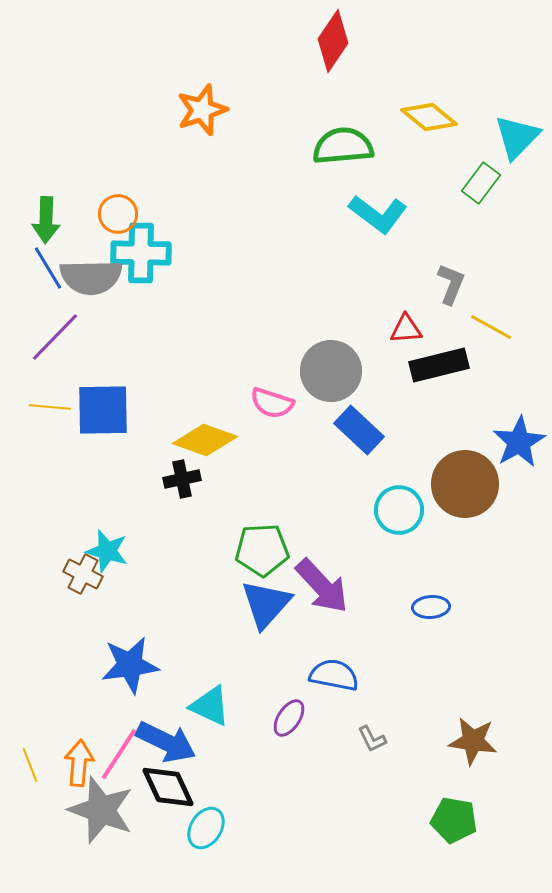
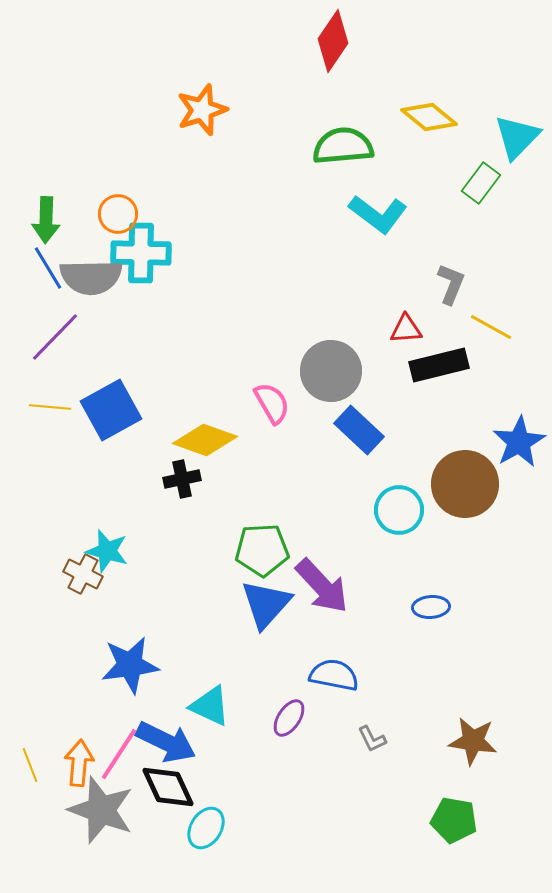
pink semicircle at (272, 403): rotated 138 degrees counterclockwise
blue square at (103, 410): moved 8 px right; rotated 28 degrees counterclockwise
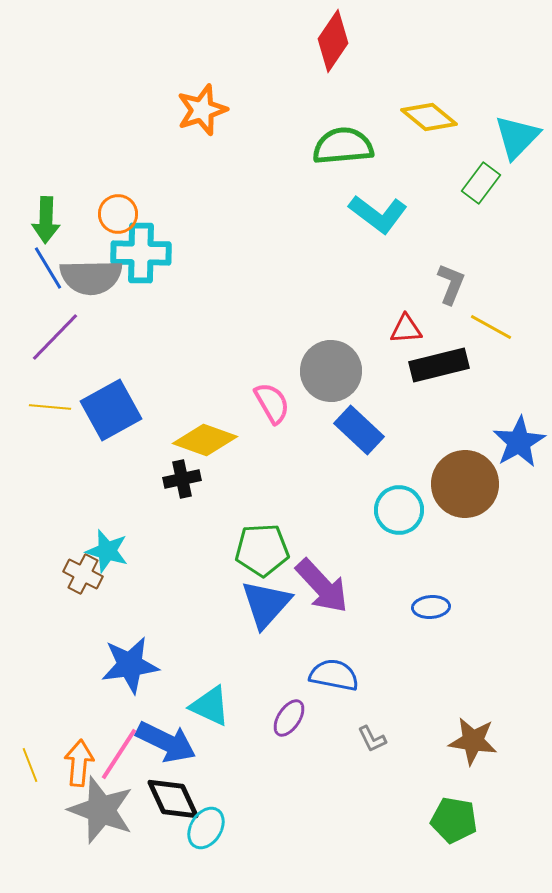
black diamond at (168, 787): moved 5 px right, 12 px down
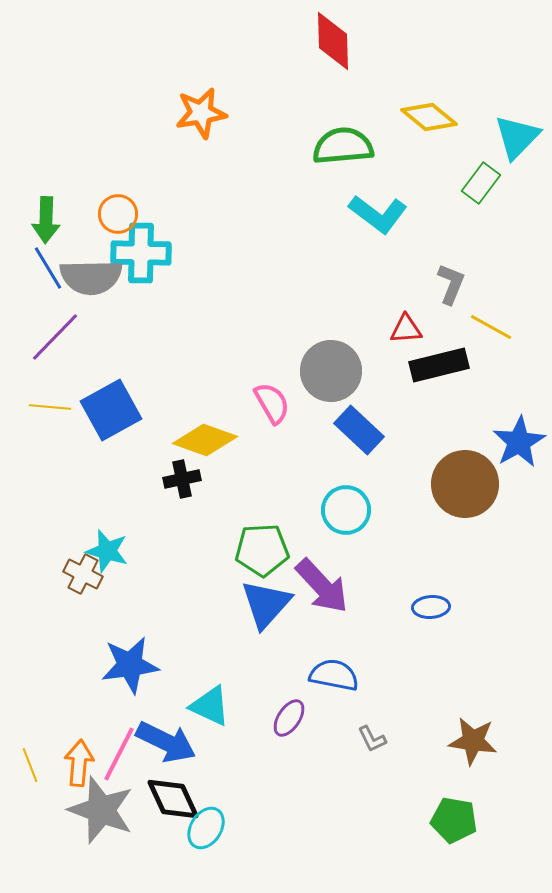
red diamond at (333, 41): rotated 36 degrees counterclockwise
orange star at (202, 110): moved 1 px left, 3 px down; rotated 9 degrees clockwise
cyan circle at (399, 510): moved 53 px left
pink line at (119, 754): rotated 6 degrees counterclockwise
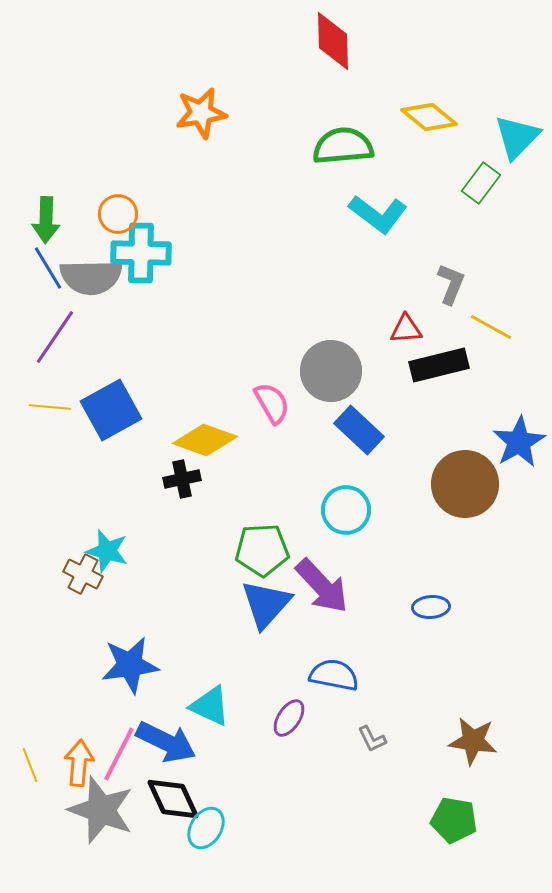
purple line at (55, 337): rotated 10 degrees counterclockwise
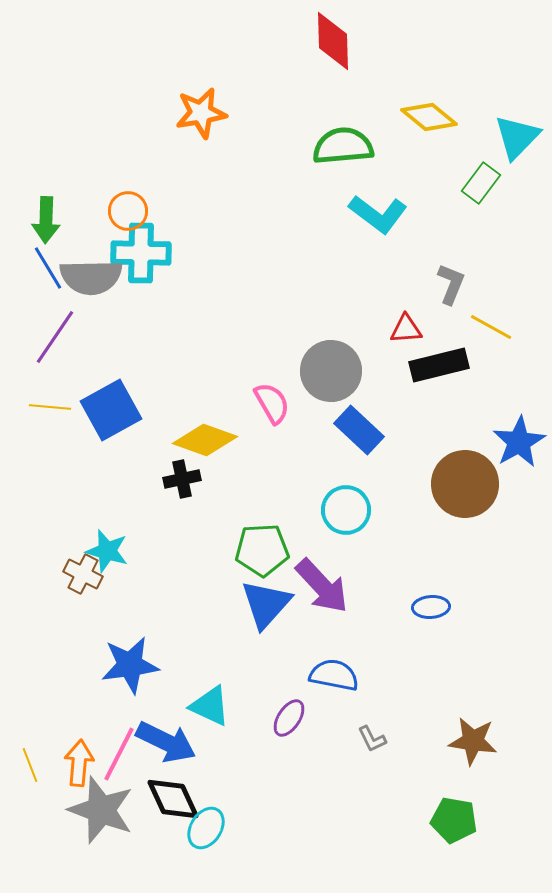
orange circle at (118, 214): moved 10 px right, 3 px up
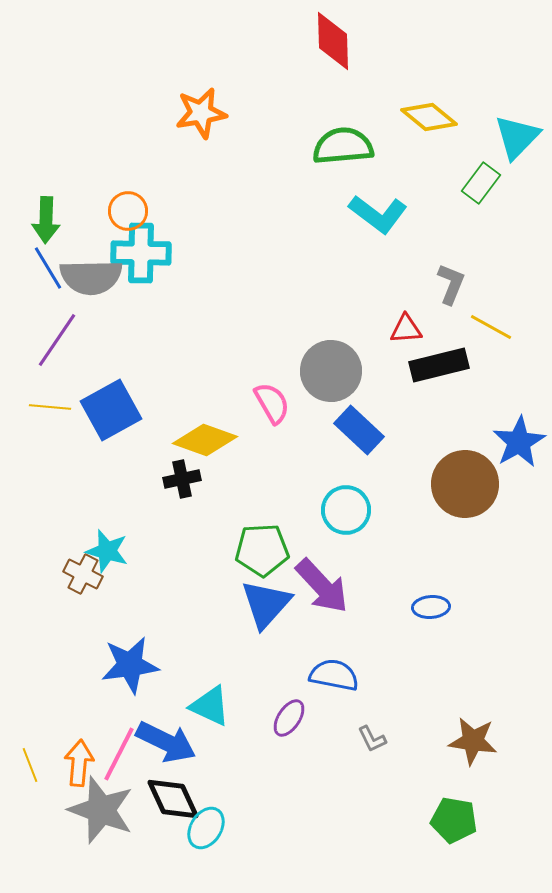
purple line at (55, 337): moved 2 px right, 3 px down
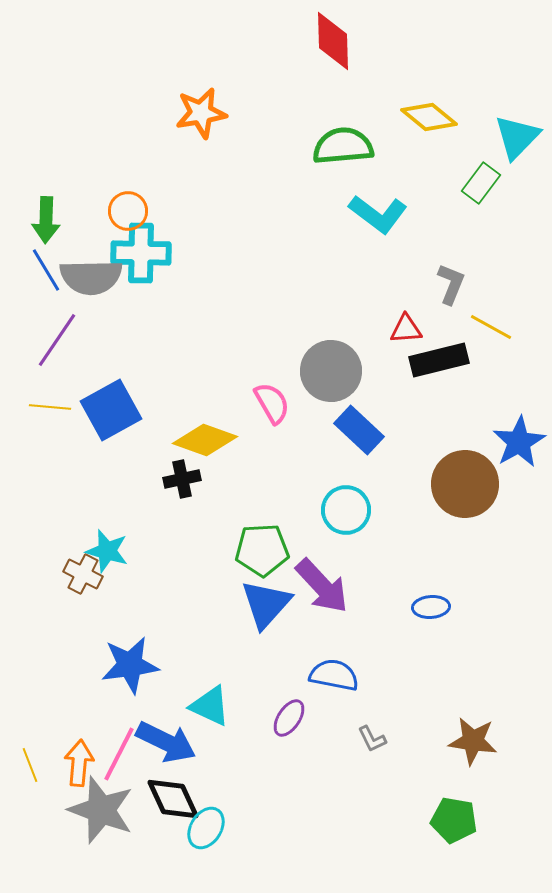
blue line at (48, 268): moved 2 px left, 2 px down
black rectangle at (439, 365): moved 5 px up
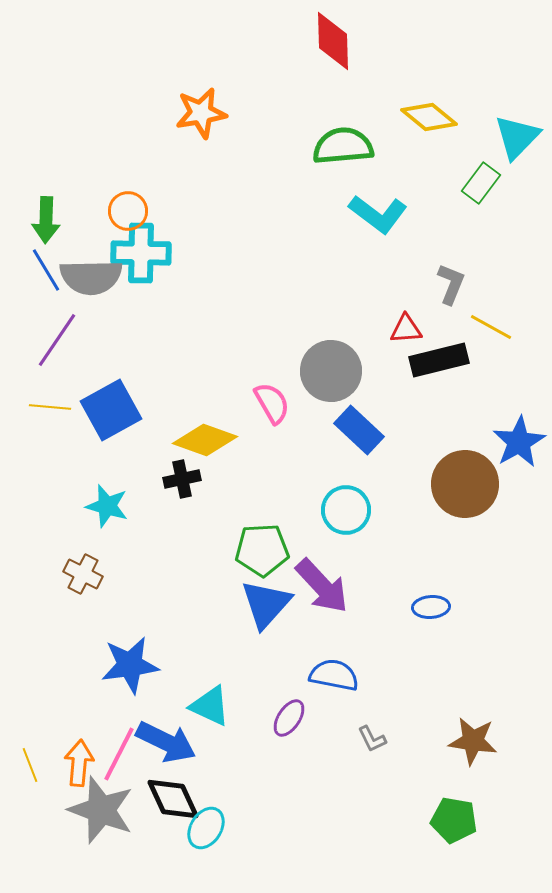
cyan star at (107, 551): moved 45 px up
